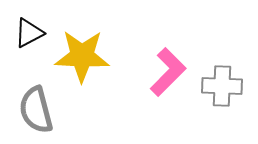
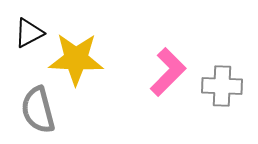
yellow star: moved 6 px left, 3 px down
gray semicircle: moved 2 px right
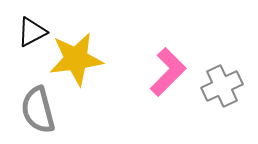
black triangle: moved 3 px right, 1 px up
yellow star: rotated 10 degrees counterclockwise
gray cross: rotated 27 degrees counterclockwise
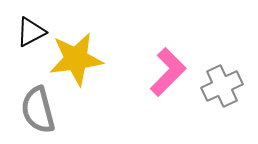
black triangle: moved 1 px left
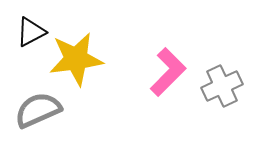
gray semicircle: rotated 81 degrees clockwise
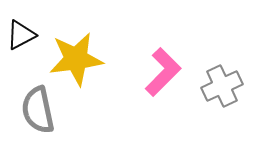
black triangle: moved 10 px left, 3 px down
pink L-shape: moved 5 px left
gray semicircle: rotated 78 degrees counterclockwise
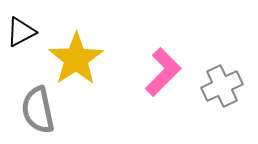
black triangle: moved 3 px up
yellow star: rotated 26 degrees counterclockwise
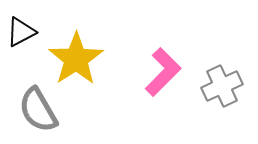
gray semicircle: rotated 18 degrees counterclockwise
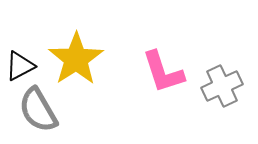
black triangle: moved 1 px left, 34 px down
pink L-shape: rotated 117 degrees clockwise
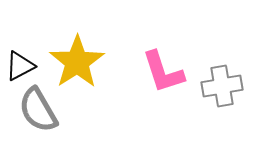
yellow star: moved 1 px right, 3 px down
gray cross: rotated 15 degrees clockwise
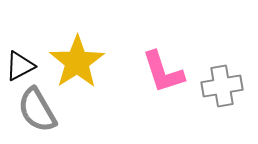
gray semicircle: moved 1 px left
